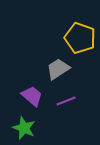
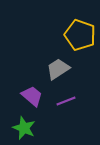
yellow pentagon: moved 3 px up
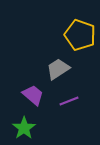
purple trapezoid: moved 1 px right, 1 px up
purple line: moved 3 px right
green star: rotated 15 degrees clockwise
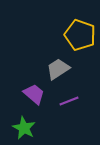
purple trapezoid: moved 1 px right, 1 px up
green star: rotated 10 degrees counterclockwise
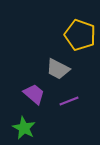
gray trapezoid: rotated 120 degrees counterclockwise
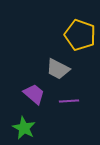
purple line: rotated 18 degrees clockwise
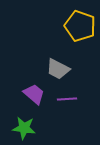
yellow pentagon: moved 9 px up
purple line: moved 2 px left, 2 px up
green star: rotated 20 degrees counterclockwise
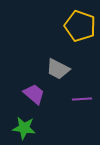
purple line: moved 15 px right
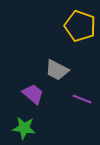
gray trapezoid: moved 1 px left, 1 px down
purple trapezoid: moved 1 px left
purple line: rotated 24 degrees clockwise
